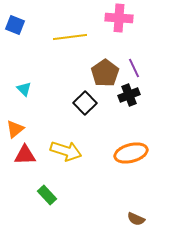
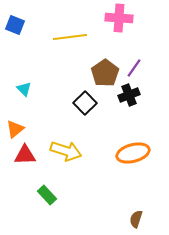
purple line: rotated 60 degrees clockwise
orange ellipse: moved 2 px right
brown semicircle: rotated 84 degrees clockwise
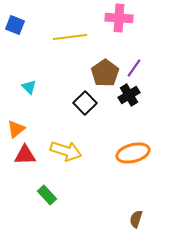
cyan triangle: moved 5 px right, 2 px up
black cross: rotated 10 degrees counterclockwise
orange triangle: moved 1 px right
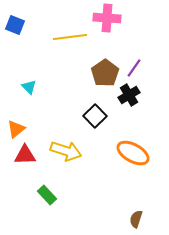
pink cross: moved 12 px left
black square: moved 10 px right, 13 px down
orange ellipse: rotated 44 degrees clockwise
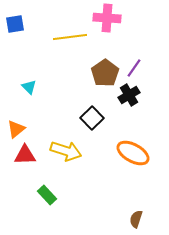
blue square: moved 1 px up; rotated 30 degrees counterclockwise
black square: moved 3 px left, 2 px down
